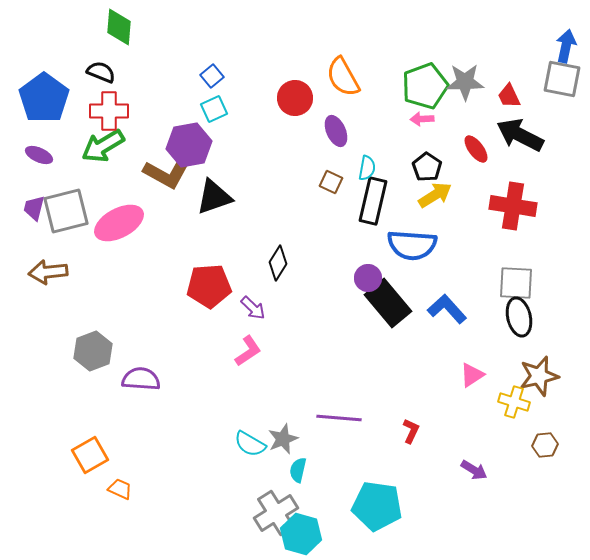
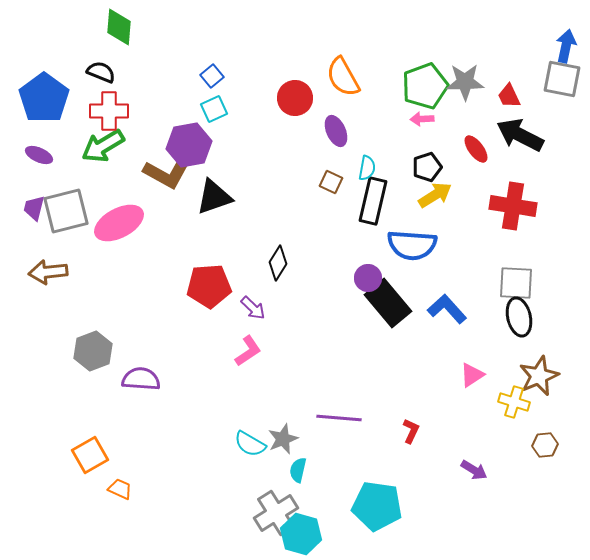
black pentagon at (427, 167): rotated 20 degrees clockwise
brown star at (539, 376): rotated 9 degrees counterclockwise
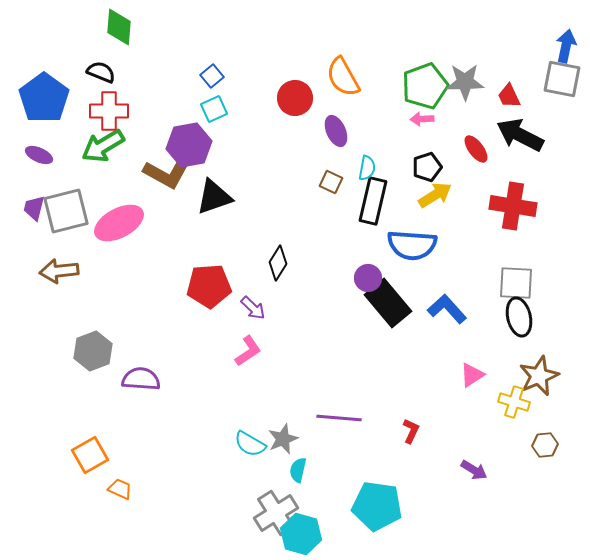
brown arrow at (48, 272): moved 11 px right, 1 px up
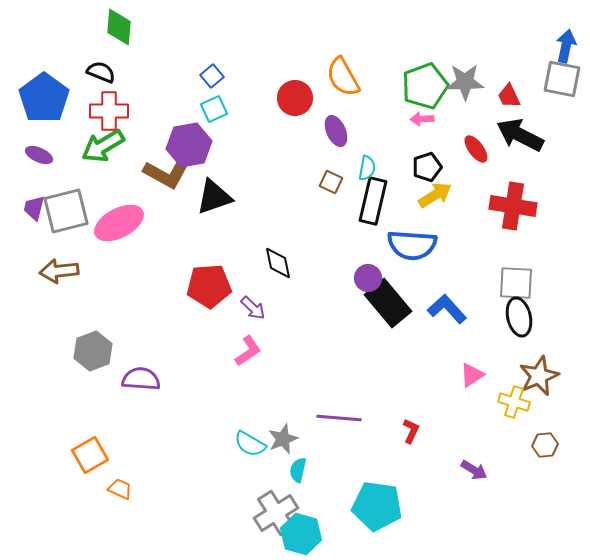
black diamond at (278, 263): rotated 44 degrees counterclockwise
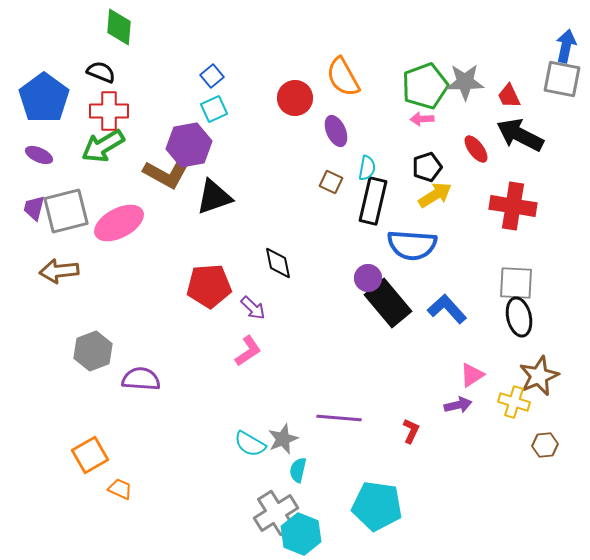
purple arrow at (474, 470): moved 16 px left, 65 px up; rotated 44 degrees counterclockwise
cyan hexagon at (301, 534): rotated 6 degrees clockwise
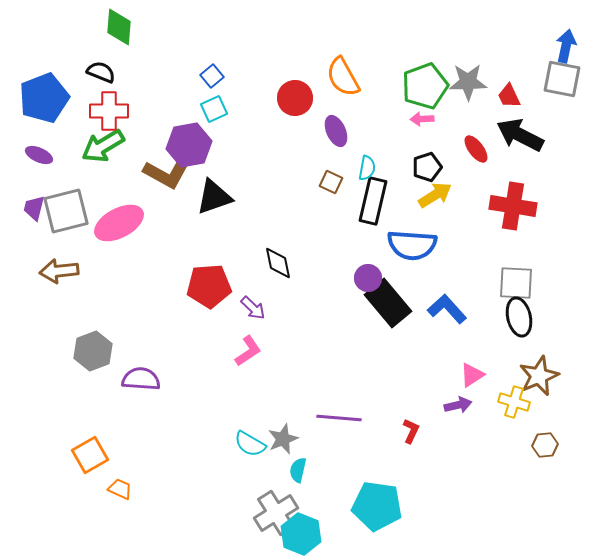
gray star at (465, 82): moved 3 px right
blue pentagon at (44, 98): rotated 15 degrees clockwise
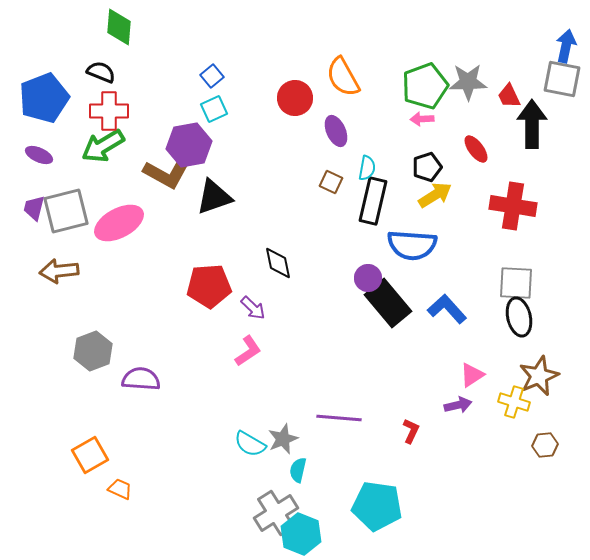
black arrow at (520, 135): moved 12 px right, 11 px up; rotated 63 degrees clockwise
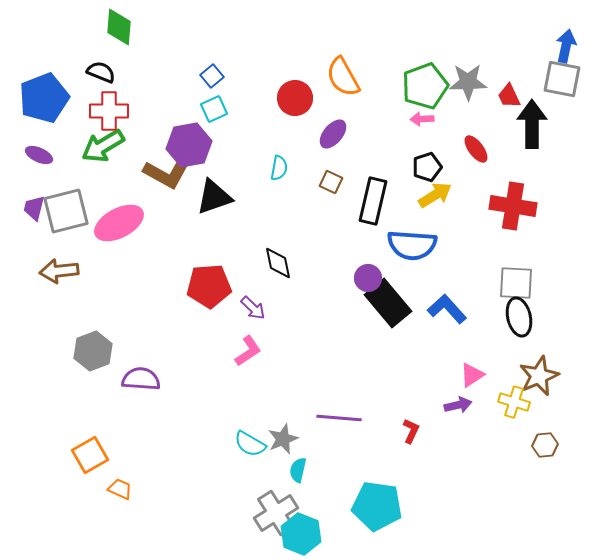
purple ellipse at (336, 131): moved 3 px left, 3 px down; rotated 64 degrees clockwise
cyan semicircle at (367, 168): moved 88 px left
